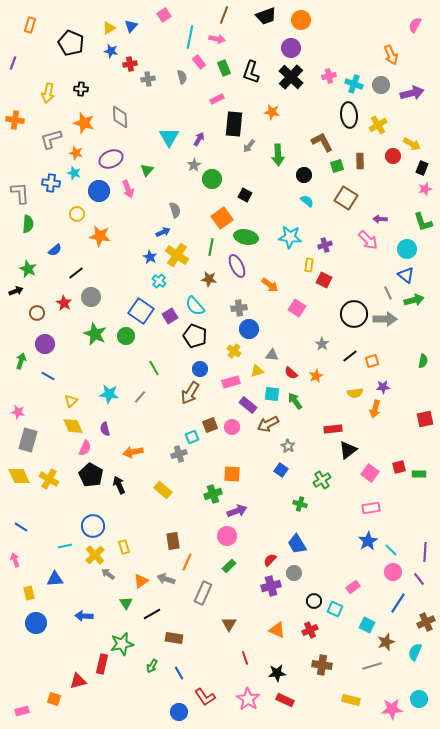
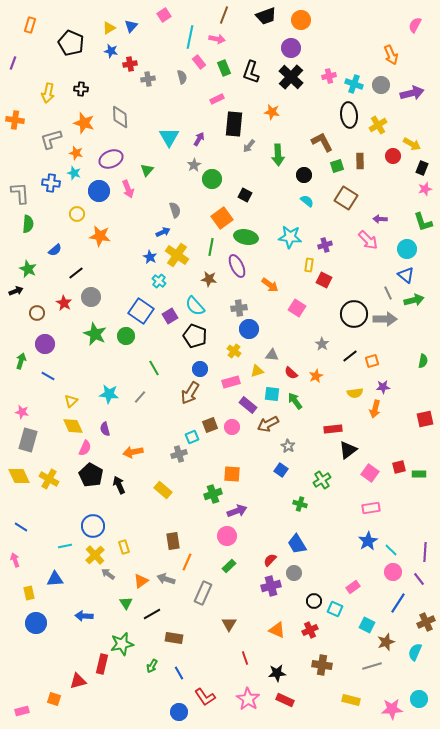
pink star at (18, 412): moved 4 px right
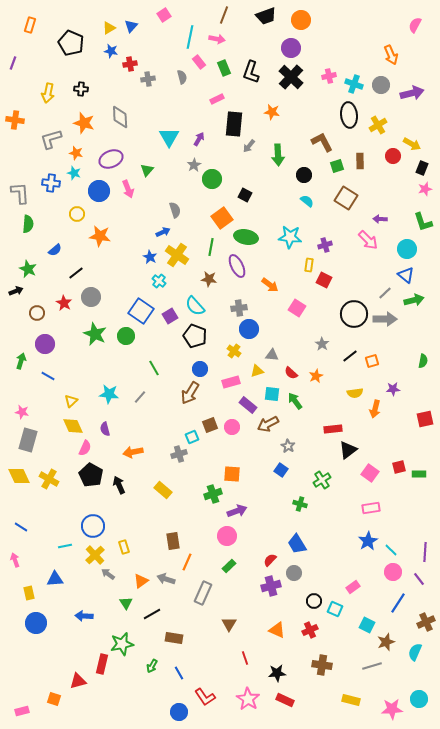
gray line at (388, 293): moved 3 px left; rotated 72 degrees clockwise
purple star at (383, 387): moved 10 px right, 2 px down
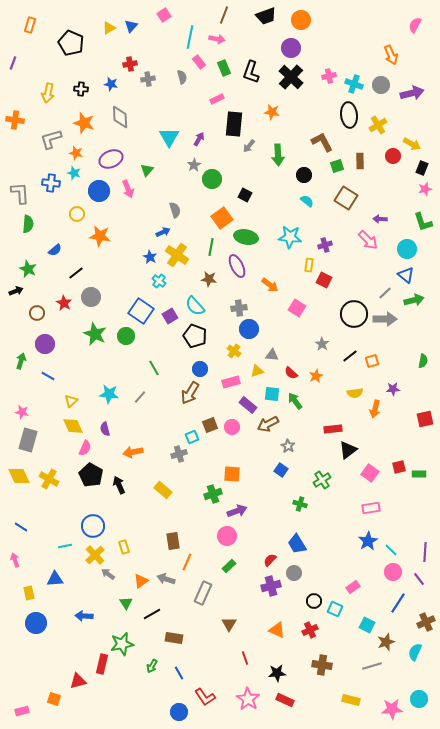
blue star at (111, 51): moved 33 px down
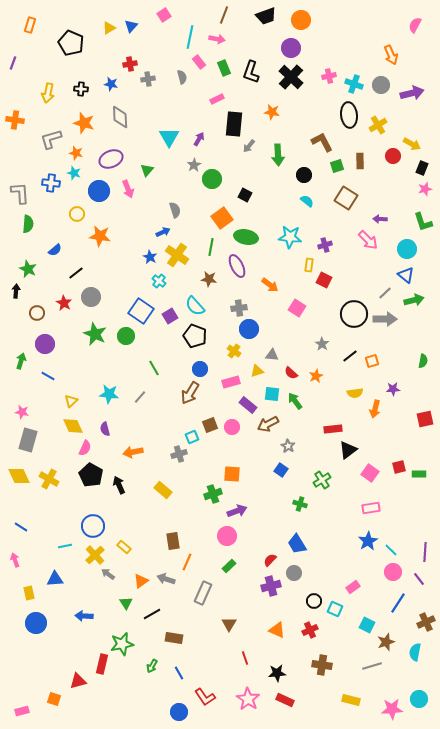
black arrow at (16, 291): rotated 64 degrees counterclockwise
yellow rectangle at (124, 547): rotated 32 degrees counterclockwise
cyan semicircle at (415, 652): rotated 12 degrees counterclockwise
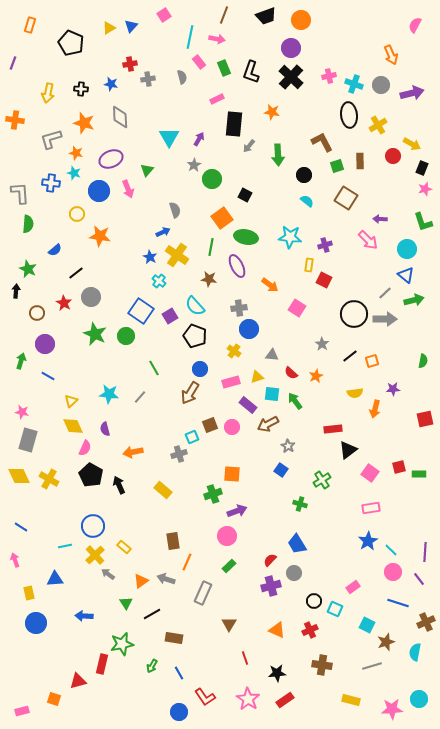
yellow triangle at (257, 371): moved 6 px down
blue line at (398, 603): rotated 75 degrees clockwise
red rectangle at (285, 700): rotated 60 degrees counterclockwise
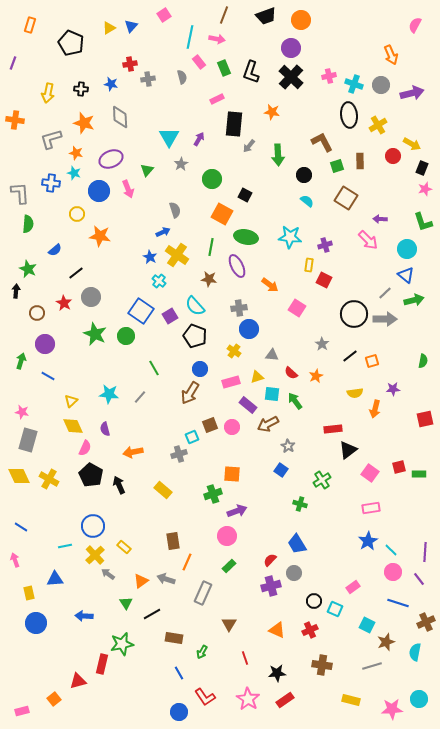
gray star at (194, 165): moved 13 px left, 1 px up
orange square at (222, 218): moved 4 px up; rotated 25 degrees counterclockwise
green arrow at (152, 666): moved 50 px right, 14 px up
orange square at (54, 699): rotated 32 degrees clockwise
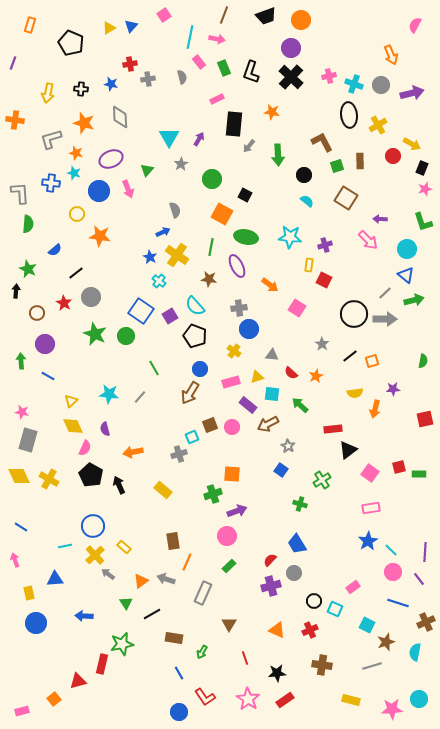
green arrow at (21, 361): rotated 21 degrees counterclockwise
green arrow at (295, 401): moved 5 px right, 4 px down; rotated 12 degrees counterclockwise
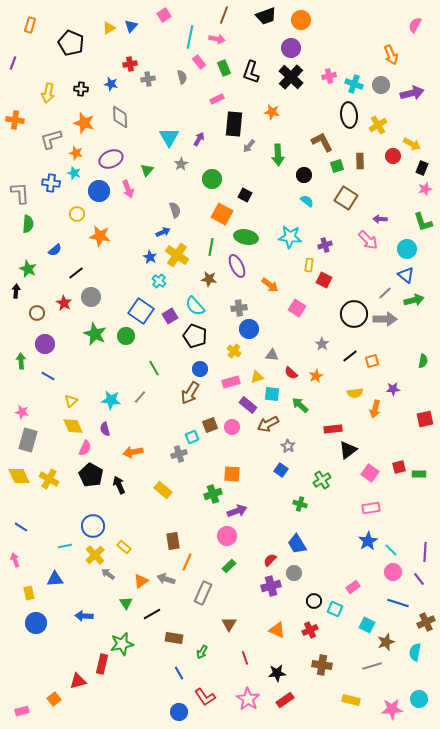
cyan star at (109, 394): moved 2 px right, 6 px down
